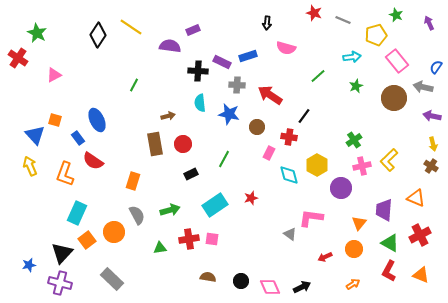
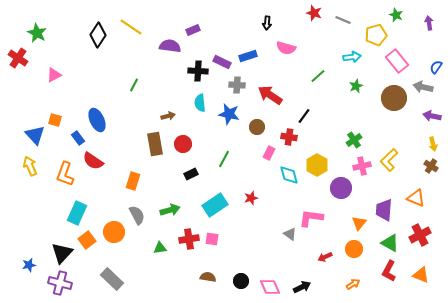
purple arrow at (429, 23): rotated 16 degrees clockwise
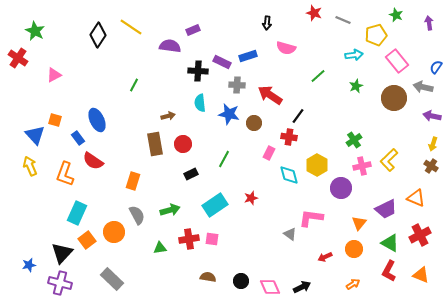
green star at (37, 33): moved 2 px left, 2 px up
cyan arrow at (352, 57): moved 2 px right, 2 px up
black line at (304, 116): moved 6 px left
brown circle at (257, 127): moved 3 px left, 4 px up
yellow arrow at (433, 144): rotated 32 degrees clockwise
purple trapezoid at (384, 210): moved 2 px right, 1 px up; rotated 120 degrees counterclockwise
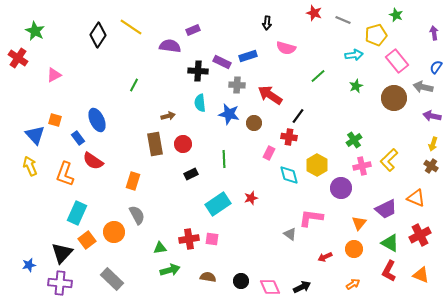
purple arrow at (429, 23): moved 5 px right, 10 px down
green line at (224, 159): rotated 30 degrees counterclockwise
cyan rectangle at (215, 205): moved 3 px right, 1 px up
green arrow at (170, 210): moved 60 px down
purple cross at (60, 283): rotated 10 degrees counterclockwise
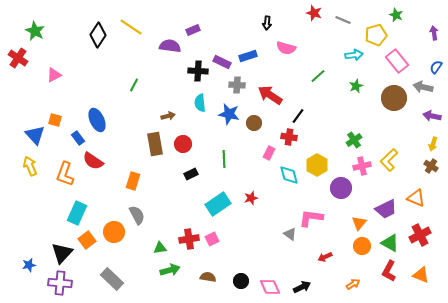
pink square at (212, 239): rotated 32 degrees counterclockwise
orange circle at (354, 249): moved 8 px right, 3 px up
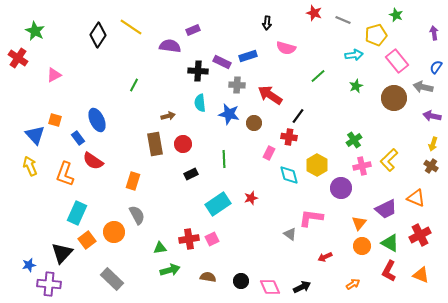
purple cross at (60, 283): moved 11 px left, 1 px down
